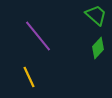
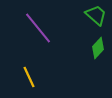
purple line: moved 8 px up
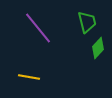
green trapezoid: moved 9 px left, 7 px down; rotated 35 degrees clockwise
yellow line: rotated 55 degrees counterclockwise
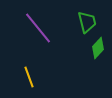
yellow line: rotated 60 degrees clockwise
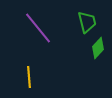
yellow line: rotated 15 degrees clockwise
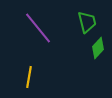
yellow line: rotated 15 degrees clockwise
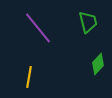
green trapezoid: moved 1 px right
green diamond: moved 16 px down
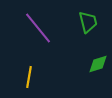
green diamond: rotated 30 degrees clockwise
